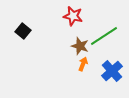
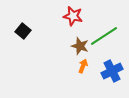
orange arrow: moved 2 px down
blue cross: rotated 15 degrees clockwise
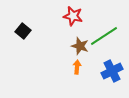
orange arrow: moved 6 px left, 1 px down; rotated 16 degrees counterclockwise
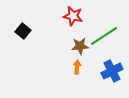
brown star: rotated 24 degrees counterclockwise
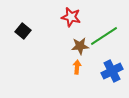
red star: moved 2 px left, 1 px down
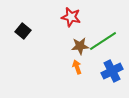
green line: moved 1 px left, 5 px down
orange arrow: rotated 24 degrees counterclockwise
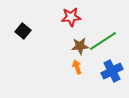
red star: rotated 18 degrees counterclockwise
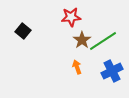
brown star: moved 2 px right, 6 px up; rotated 30 degrees counterclockwise
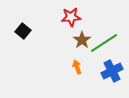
green line: moved 1 px right, 2 px down
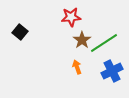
black square: moved 3 px left, 1 px down
